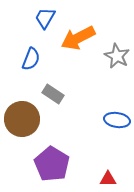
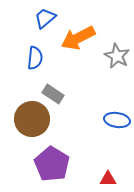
blue trapezoid: rotated 20 degrees clockwise
blue semicircle: moved 4 px right, 1 px up; rotated 15 degrees counterclockwise
brown circle: moved 10 px right
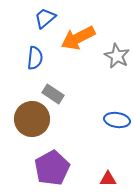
purple pentagon: moved 4 px down; rotated 12 degrees clockwise
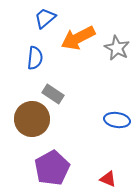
gray star: moved 8 px up
red triangle: rotated 24 degrees clockwise
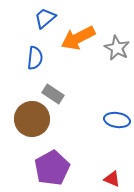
red triangle: moved 4 px right
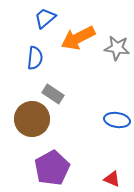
gray star: rotated 20 degrees counterclockwise
